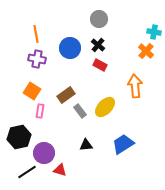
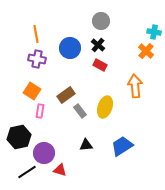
gray circle: moved 2 px right, 2 px down
yellow ellipse: rotated 25 degrees counterclockwise
blue trapezoid: moved 1 px left, 2 px down
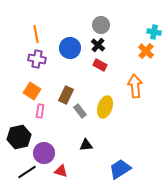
gray circle: moved 4 px down
brown rectangle: rotated 30 degrees counterclockwise
blue trapezoid: moved 2 px left, 23 px down
red triangle: moved 1 px right, 1 px down
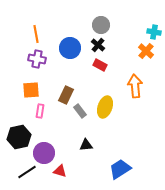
orange square: moved 1 px left, 1 px up; rotated 36 degrees counterclockwise
red triangle: moved 1 px left
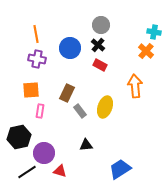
brown rectangle: moved 1 px right, 2 px up
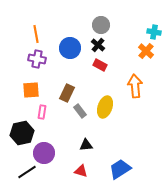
pink rectangle: moved 2 px right, 1 px down
black hexagon: moved 3 px right, 4 px up
red triangle: moved 21 px right
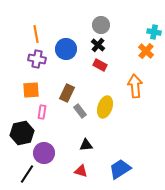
blue circle: moved 4 px left, 1 px down
black line: moved 2 px down; rotated 24 degrees counterclockwise
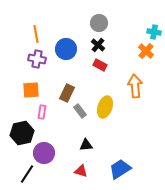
gray circle: moved 2 px left, 2 px up
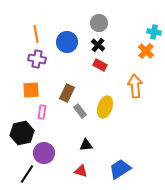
blue circle: moved 1 px right, 7 px up
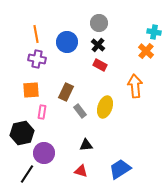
brown rectangle: moved 1 px left, 1 px up
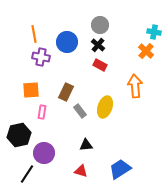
gray circle: moved 1 px right, 2 px down
orange line: moved 2 px left
purple cross: moved 4 px right, 2 px up
black hexagon: moved 3 px left, 2 px down
